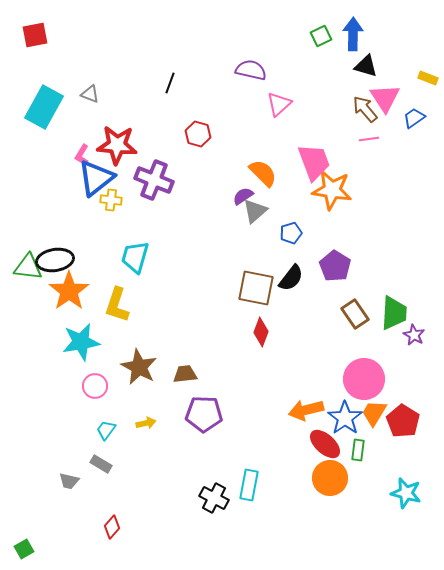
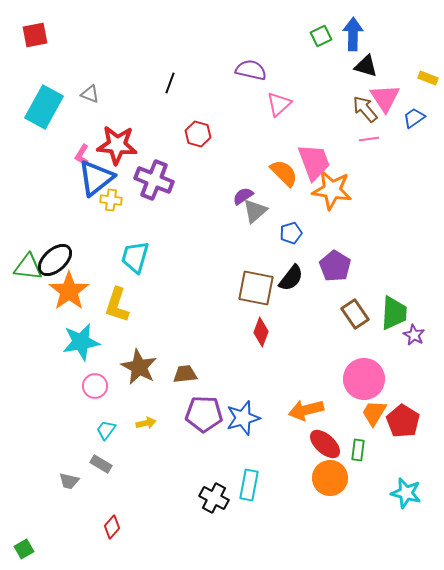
orange semicircle at (263, 173): moved 21 px right
black ellipse at (55, 260): rotated 33 degrees counterclockwise
blue star at (345, 418): moved 102 px left; rotated 20 degrees clockwise
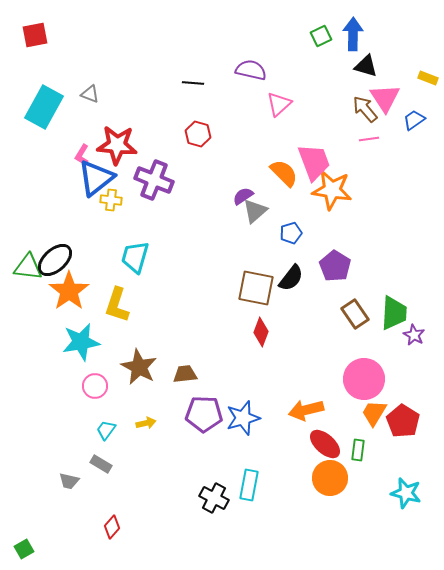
black line at (170, 83): moved 23 px right; rotated 75 degrees clockwise
blue trapezoid at (414, 118): moved 2 px down
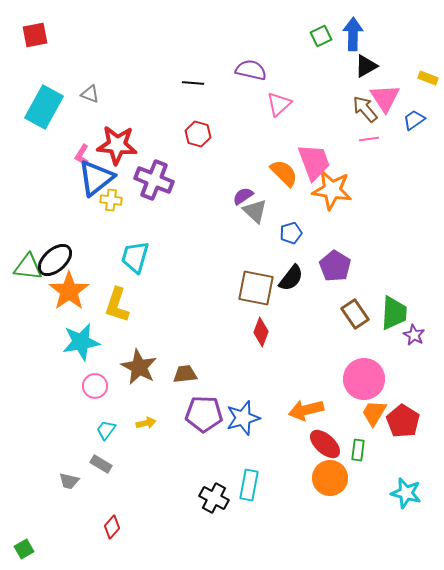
black triangle at (366, 66): rotated 45 degrees counterclockwise
gray triangle at (255, 211): rotated 36 degrees counterclockwise
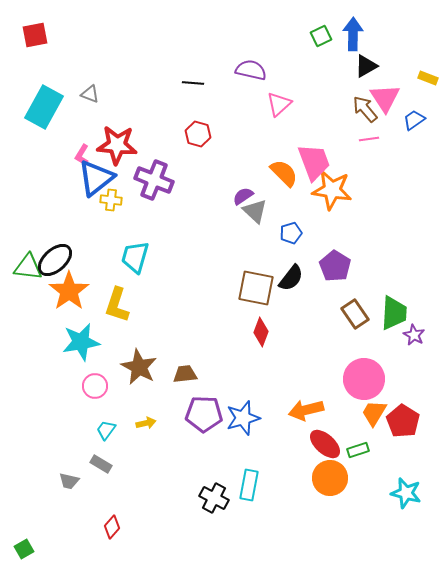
green rectangle at (358, 450): rotated 65 degrees clockwise
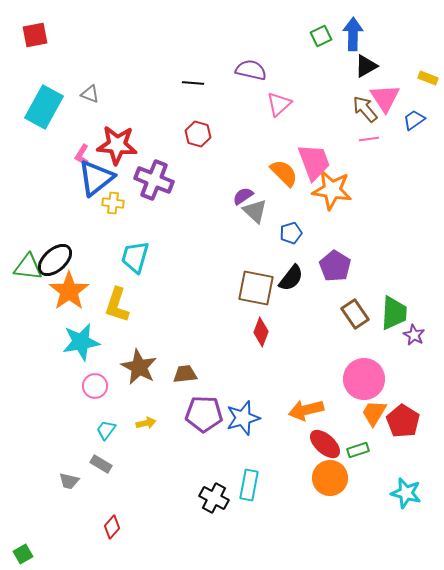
yellow cross at (111, 200): moved 2 px right, 3 px down
green square at (24, 549): moved 1 px left, 5 px down
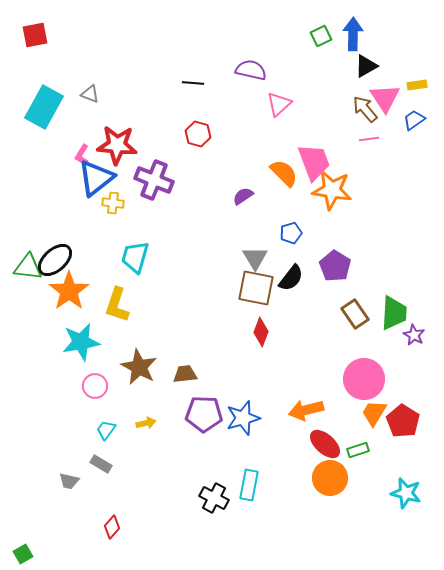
yellow rectangle at (428, 78): moved 11 px left, 7 px down; rotated 30 degrees counterclockwise
gray triangle at (255, 211): moved 47 px down; rotated 16 degrees clockwise
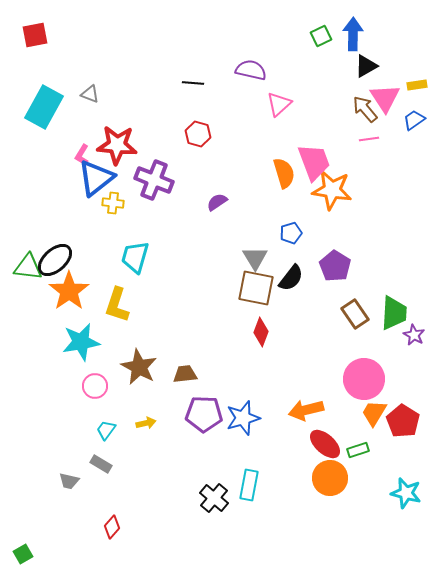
orange semicircle at (284, 173): rotated 28 degrees clockwise
purple semicircle at (243, 196): moved 26 px left, 6 px down
black cross at (214, 498): rotated 12 degrees clockwise
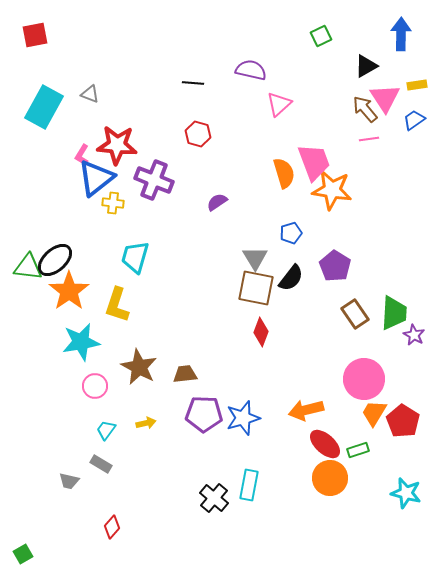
blue arrow at (353, 34): moved 48 px right
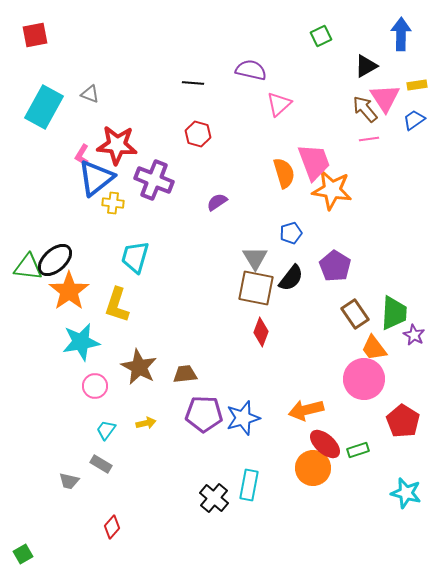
orange trapezoid at (374, 413): moved 65 px up; rotated 68 degrees counterclockwise
orange circle at (330, 478): moved 17 px left, 10 px up
